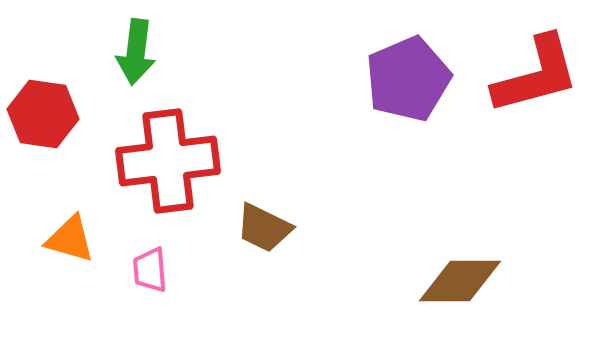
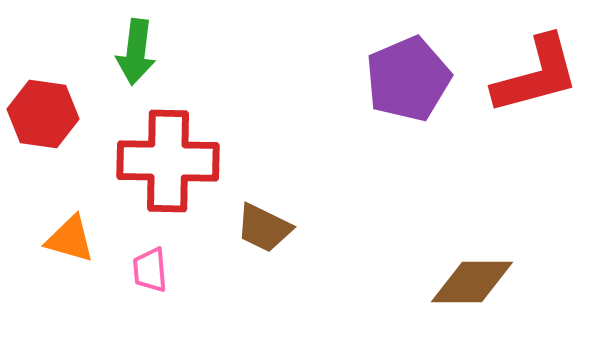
red cross: rotated 8 degrees clockwise
brown diamond: moved 12 px right, 1 px down
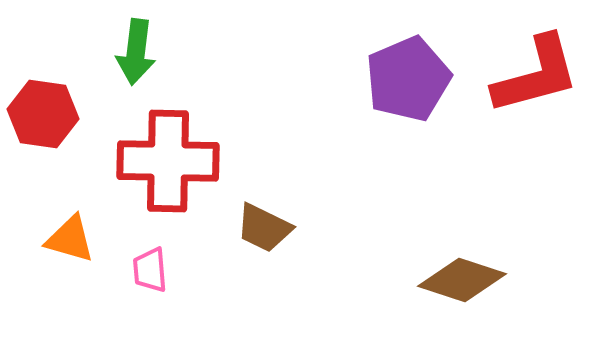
brown diamond: moved 10 px left, 2 px up; rotated 18 degrees clockwise
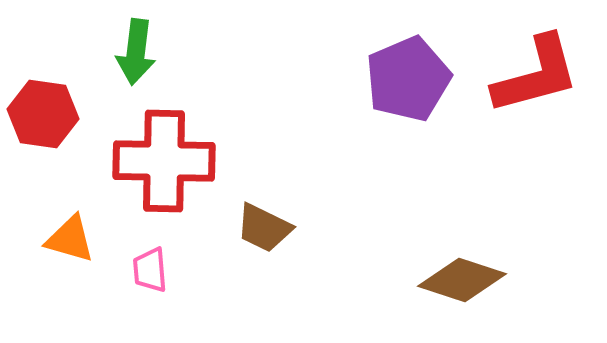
red cross: moved 4 px left
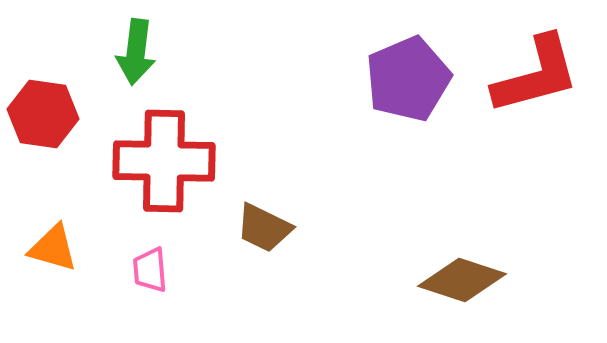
orange triangle: moved 17 px left, 9 px down
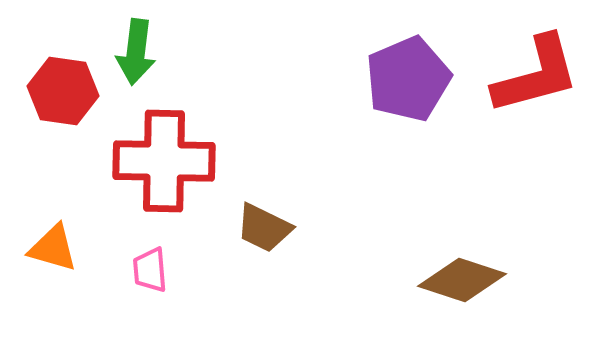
red hexagon: moved 20 px right, 23 px up
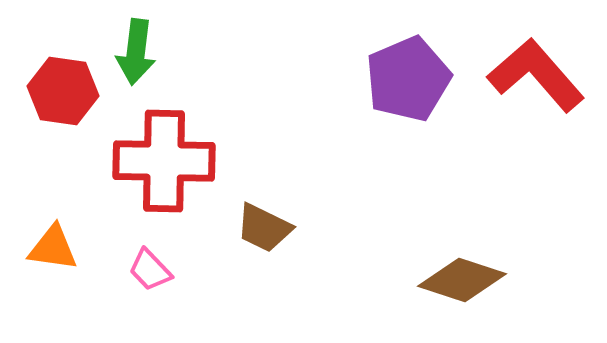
red L-shape: rotated 116 degrees counterclockwise
orange triangle: rotated 8 degrees counterclockwise
pink trapezoid: rotated 39 degrees counterclockwise
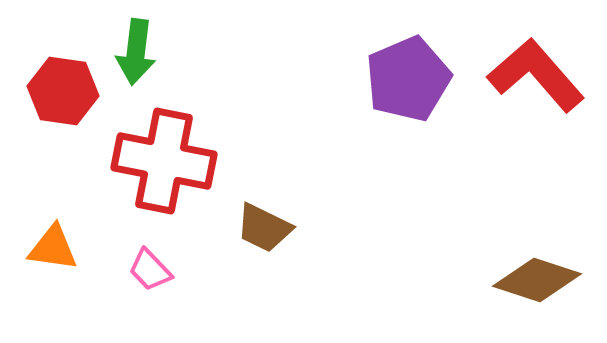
red cross: rotated 10 degrees clockwise
brown diamond: moved 75 px right
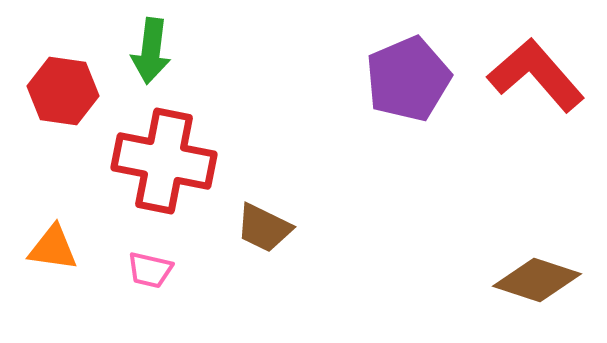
green arrow: moved 15 px right, 1 px up
pink trapezoid: rotated 33 degrees counterclockwise
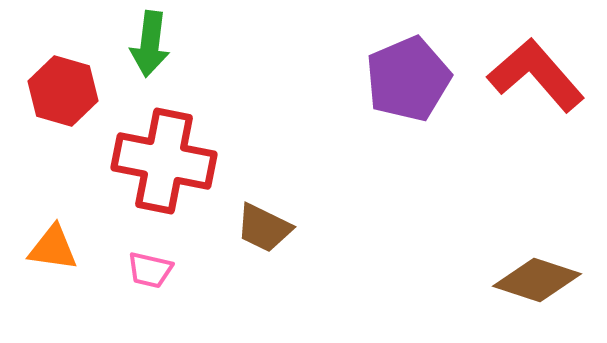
green arrow: moved 1 px left, 7 px up
red hexagon: rotated 8 degrees clockwise
